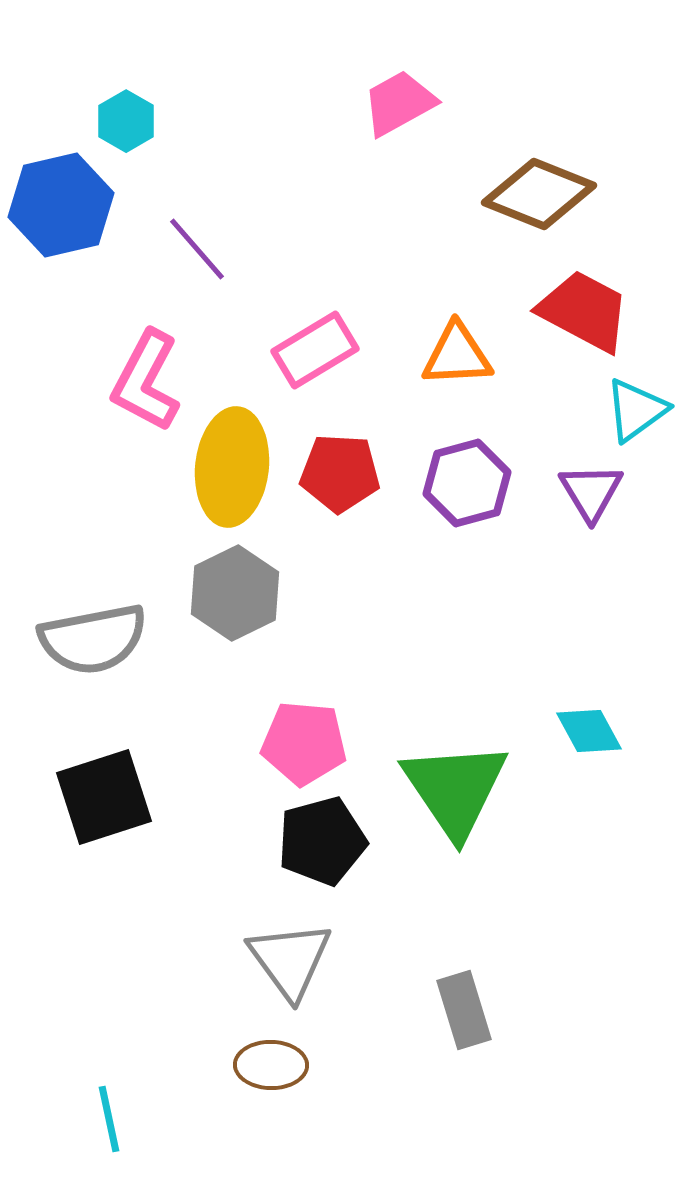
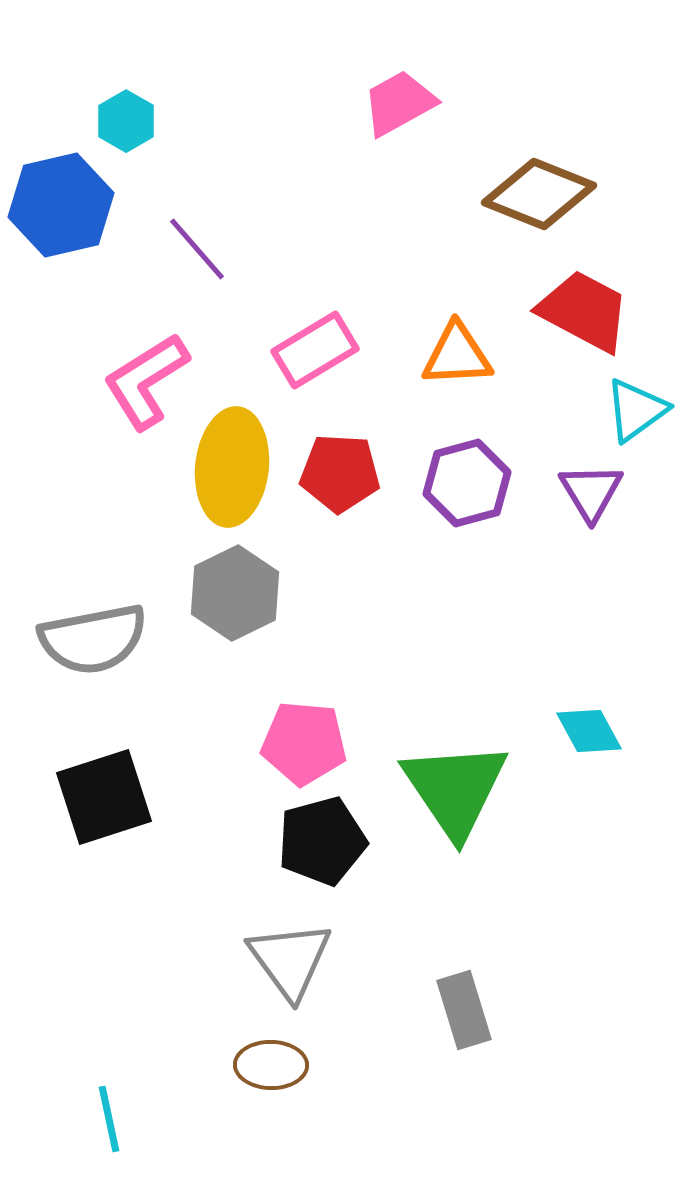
pink L-shape: rotated 30 degrees clockwise
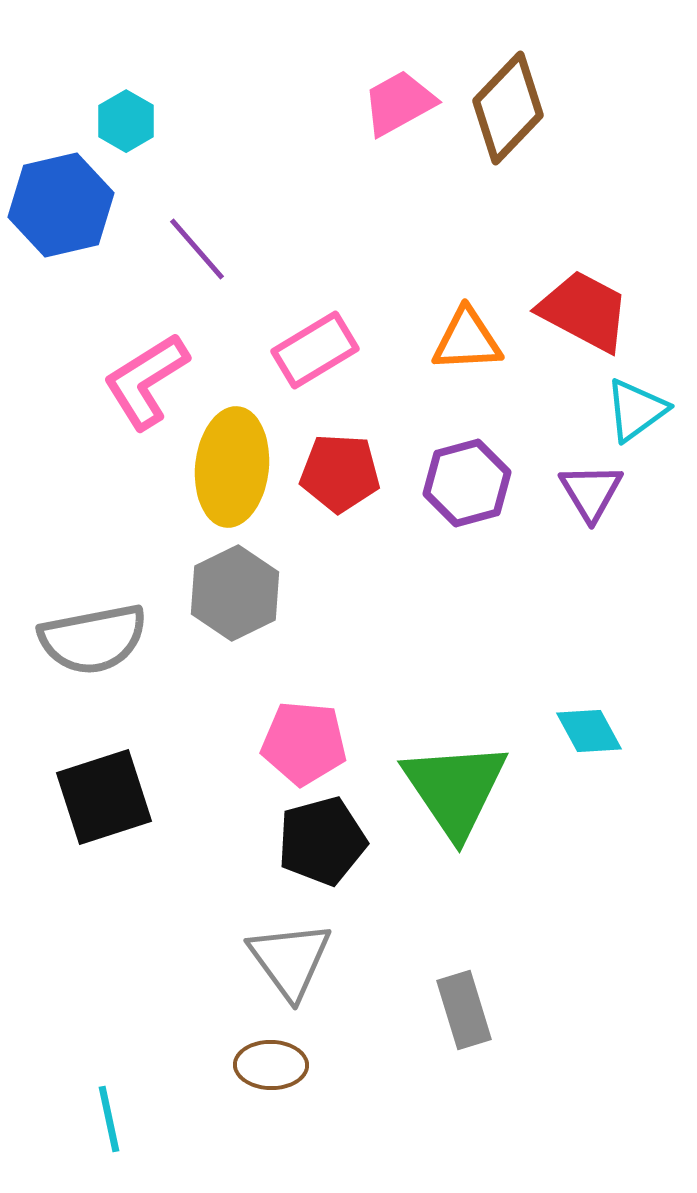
brown diamond: moved 31 px left, 86 px up; rotated 68 degrees counterclockwise
orange triangle: moved 10 px right, 15 px up
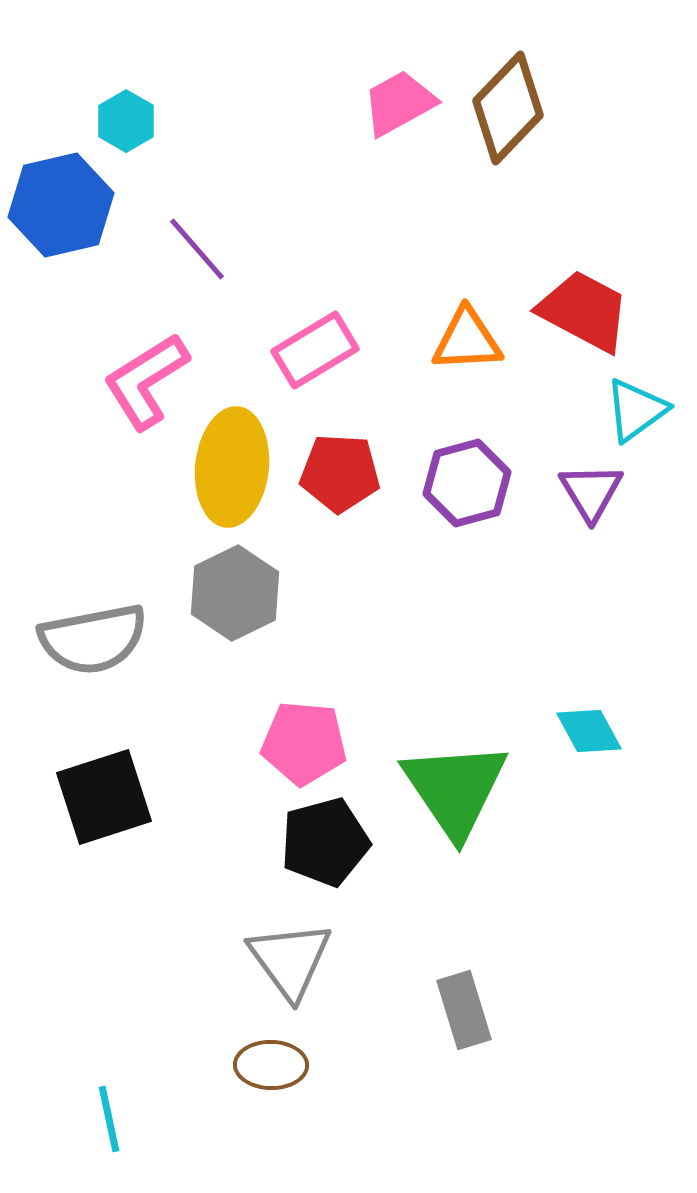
black pentagon: moved 3 px right, 1 px down
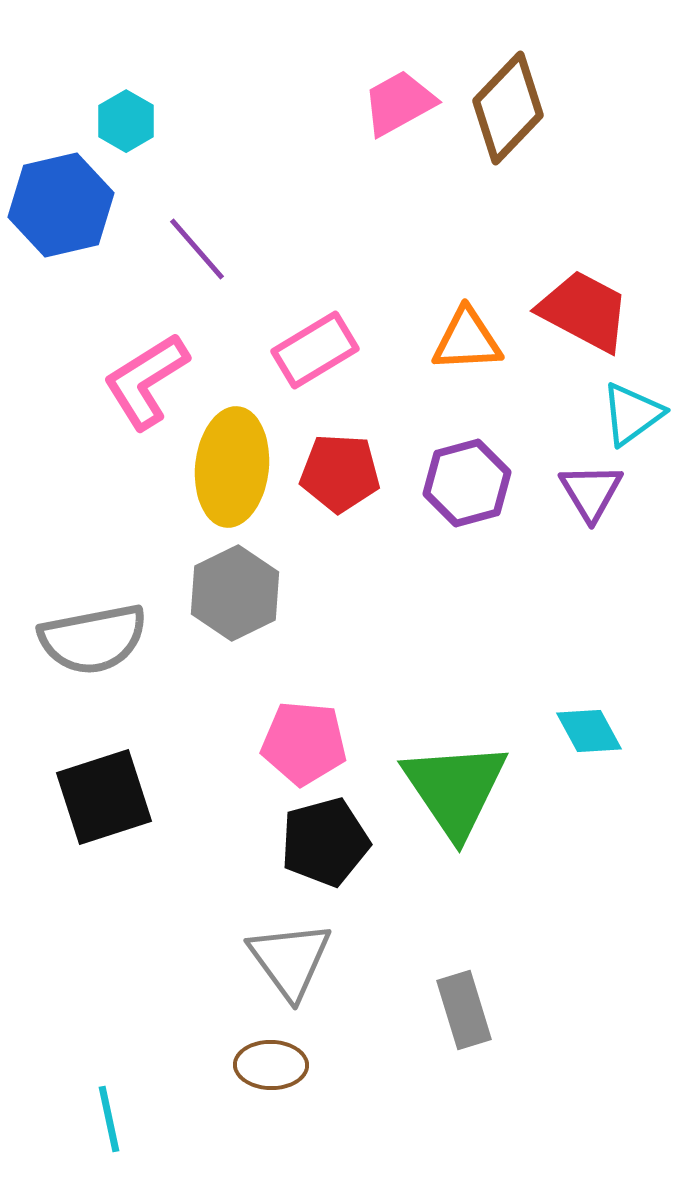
cyan triangle: moved 4 px left, 4 px down
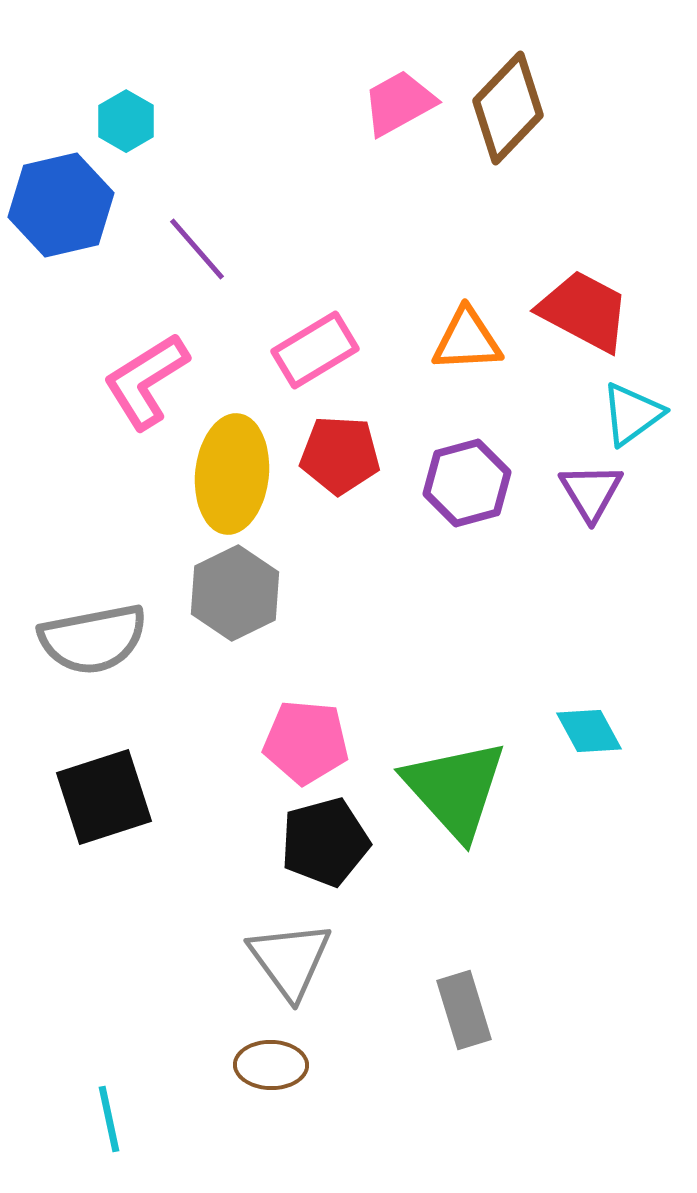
yellow ellipse: moved 7 px down
red pentagon: moved 18 px up
pink pentagon: moved 2 px right, 1 px up
green triangle: rotated 8 degrees counterclockwise
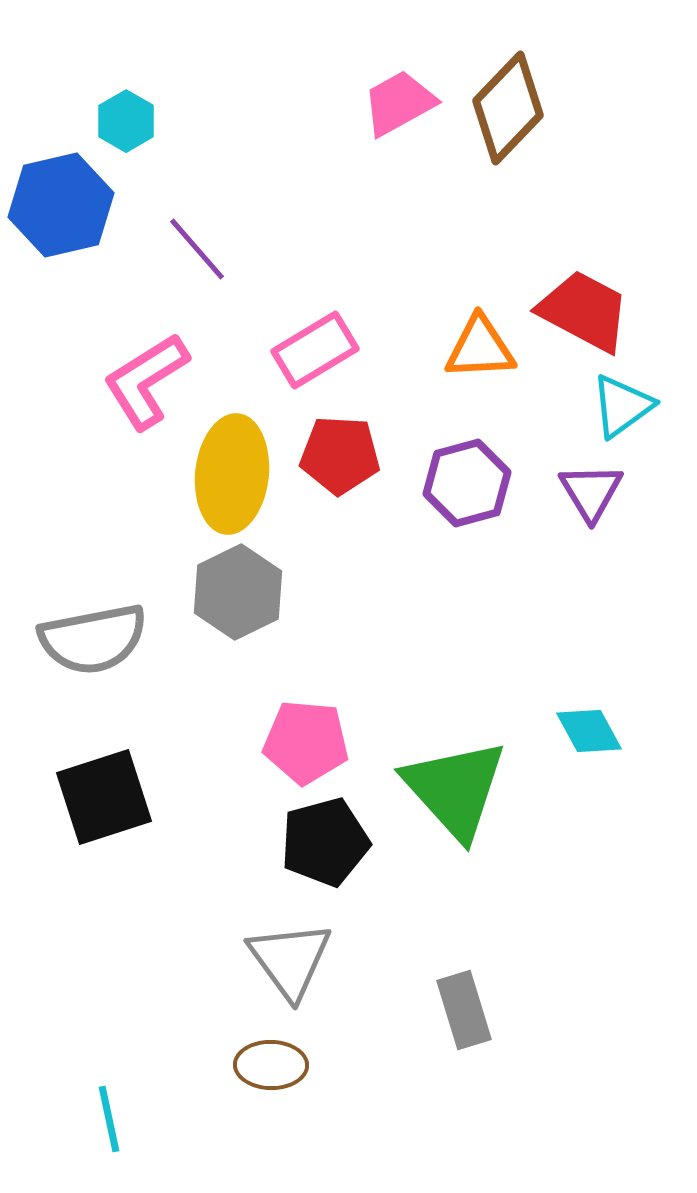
orange triangle: moved 13 px right, 8 px down
cyan triangle: moved 10 px left, 8 px up
gray hexagon: moved 3 px right, 1 px up
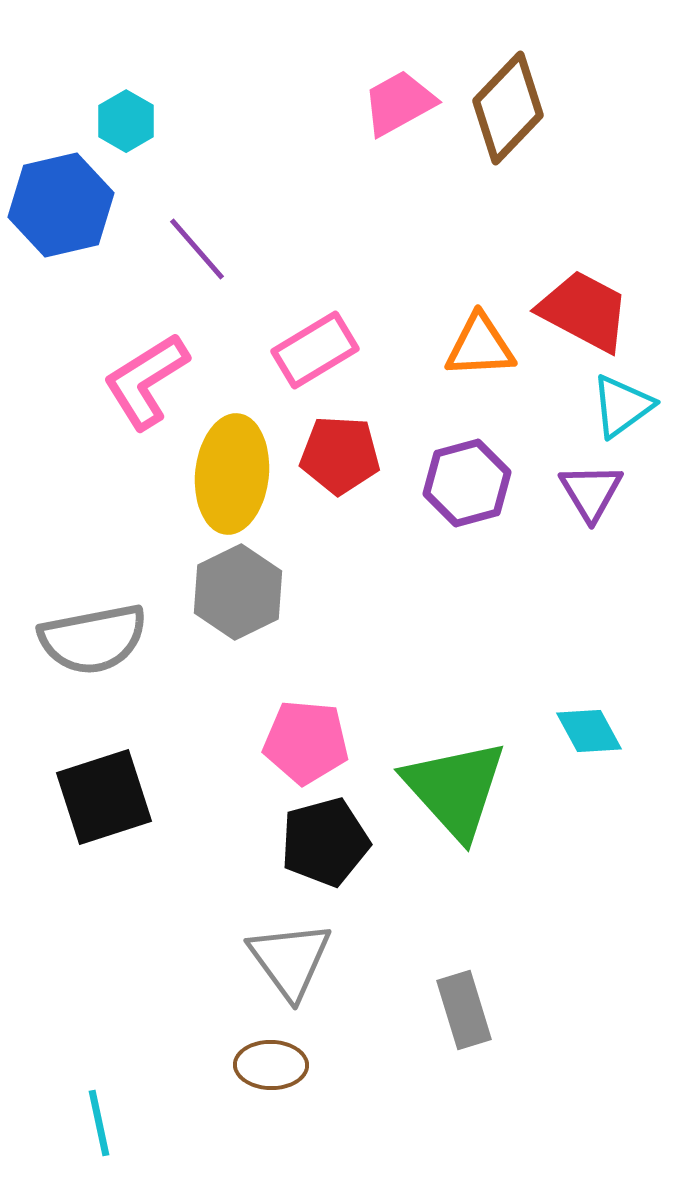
orange triangle: moved 2 px up
cyan line: moved 10 px left, 4 px down
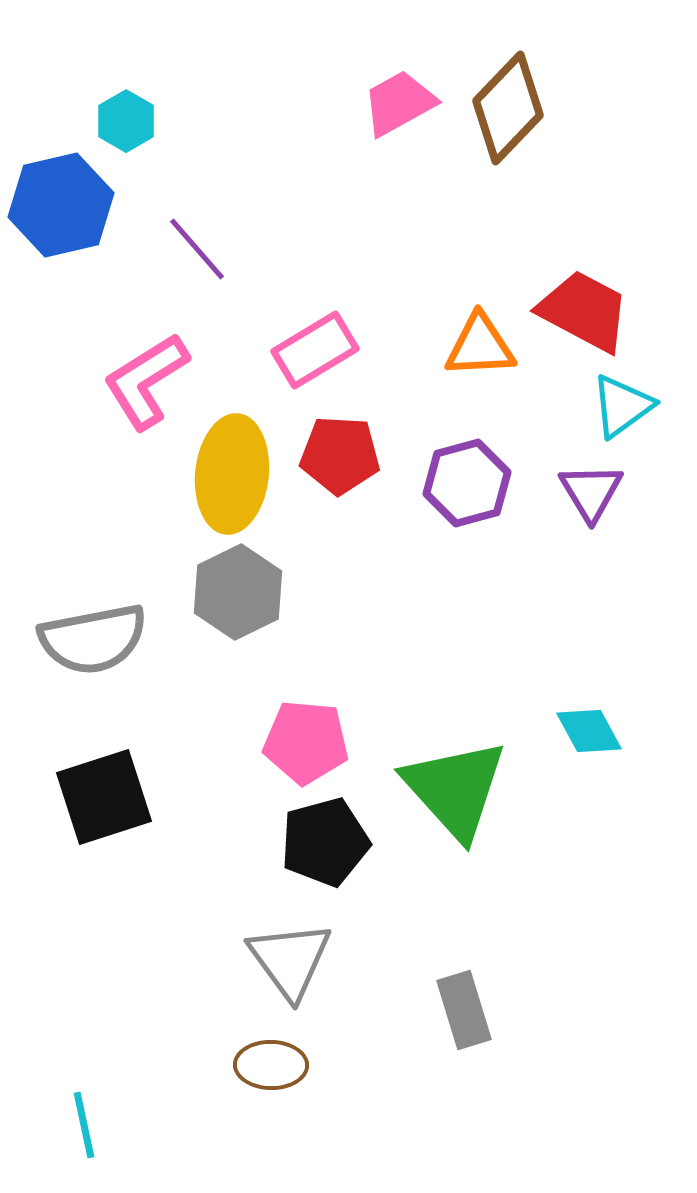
cyan line: moved 15 px left, 2 px down
